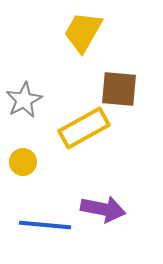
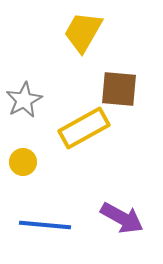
purple arrow: moved 19 px right, 9 px down; rotated 18 degrees clockwise
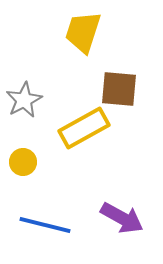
yellow trapezoid: rotated 12 degrees counterclockwise
blue line: rotated 9 degrees clockwise
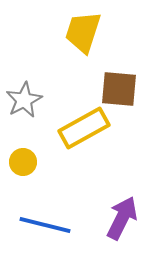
purple arrow: rotated 93 degrees counterclockwise
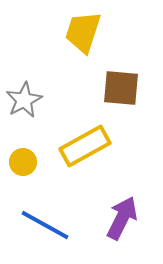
brown square: moved 2 px right, 1 px up
yellow rectangle: moved 1 px right, 18 px down
blue line: rotated 15 degrees clockwise
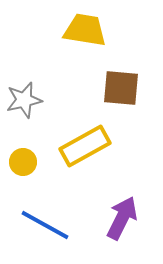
yellow trapezoid: moved 2 px right, 2 px up; rotated 81 degrees clockwise
gray star: rotated 15 degrees clockwise
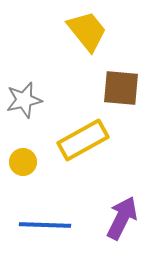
yellow trapezoid: moved 2 px right, 1 px down; rotated 42 degrees clockwise
yellow rectangle: moved 2 px left, 6 px up
blue line: rotated 27 degrees counterclockwise
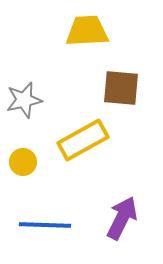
yellow trapezoid: rotated 54 degrees counterclockwise
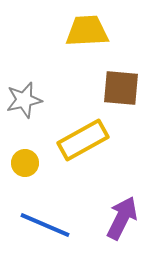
yellow circle: moved 2 px right, 1 px down
blue line: rotated 21 degrees clockwise
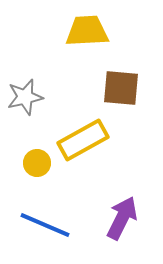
gray star: moved 1 px right, 3 px up
yellow circle: moved 12 px right
